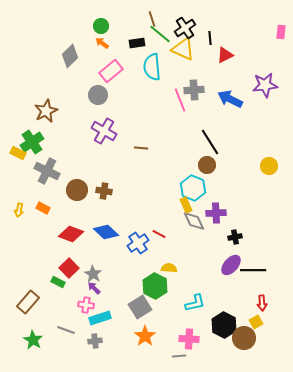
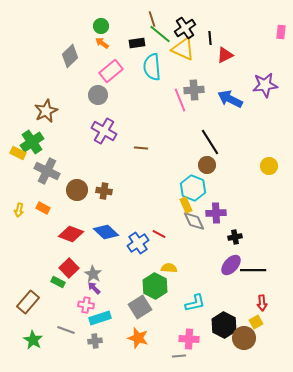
orange star at (145, 336): moved 7 px left, 2 px down; rotated 20 degrees counterclockwise
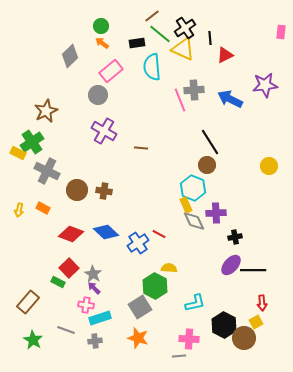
brown line at (152, 19): moved 3 px up; rotated 70 degrees clockwise
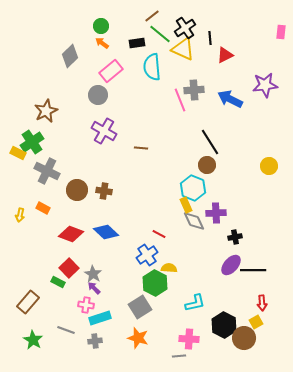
yellow arrow at (19, 210): moved 1 px right, 5 px down
blue cross at (138, 243): moved 9 px right, 12 px down
green hexagon at (155, 286): moved 3 px up
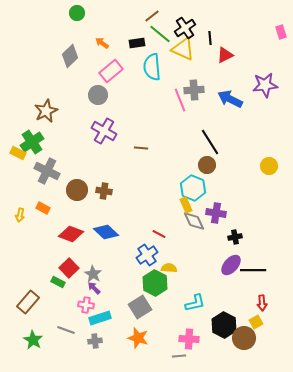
green circle at (101, 26): moved 24 px left, 13 px up
pink rectangle at (281, 32): rotated 24 degrees counterclockwise
purple cross at (216, 213): rotated 12 degrees clockwise
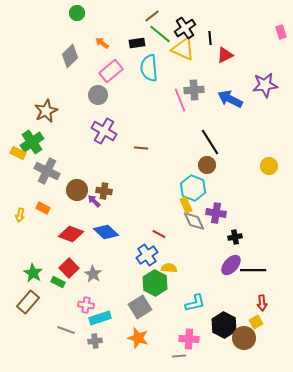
cyan semicircle at (152, 67): moved 3 px left, 1 px down
purple arrow at (94, 288): moved 87 px up
green star at (33, 340): moved 67 px up
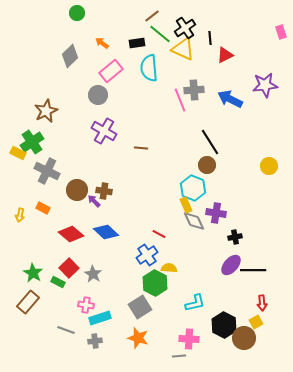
red diamond at (71, 234): rotated 20 degrees clockwise
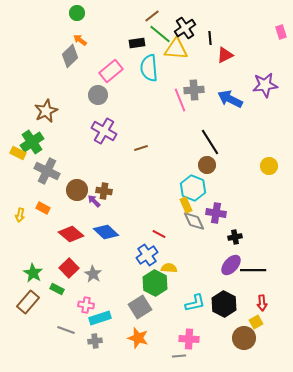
orange arrow at (102, 43): moved 22 px left, 3 px up
yellow triangle at (183, 49): moved 7 px left; rotated 20 degrees counterclockwise
brown line at (141, 148): rotated 24 degrees counterclockwise
green rectangle at (58, 282): moved 1 px left, 7 px down
black hexagon at (224, 325): moved 21 px up
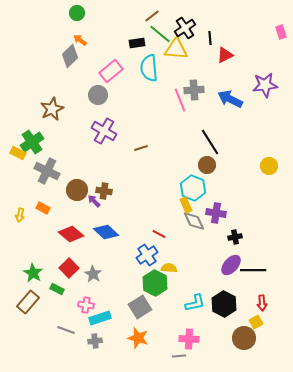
brown star at (46, 111): moved 6 px right, 2 px up
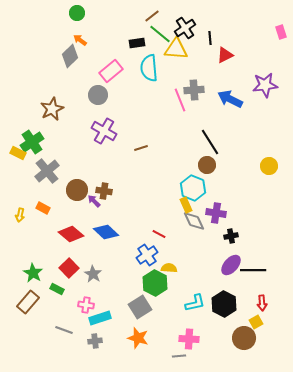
gray cross at (47, 171): rotated 25 degrees clockwise
black cross at (235, 237): moved 4 px left, 1 px up
gray line at (66, 330): moved 2 px left
